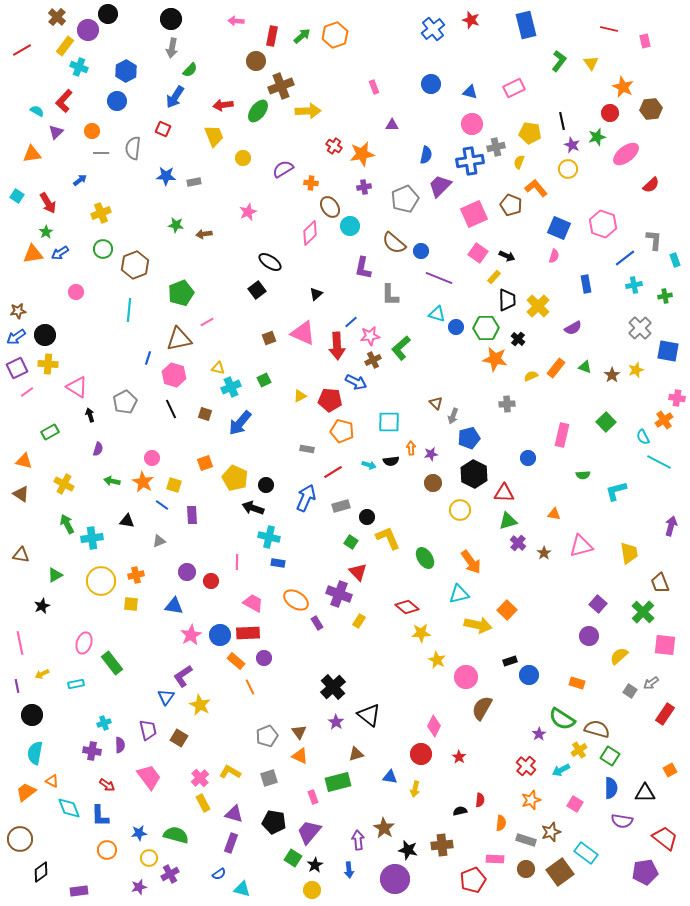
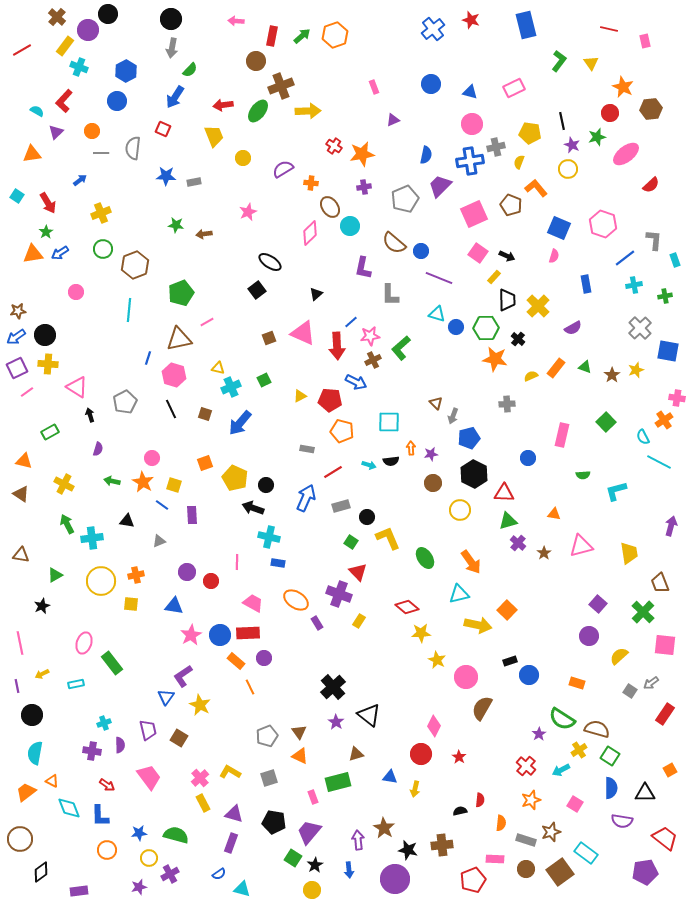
purple triangle at (392, 125): moved 1 px right, 5 px up; rotated 24 degrees counterclockwise
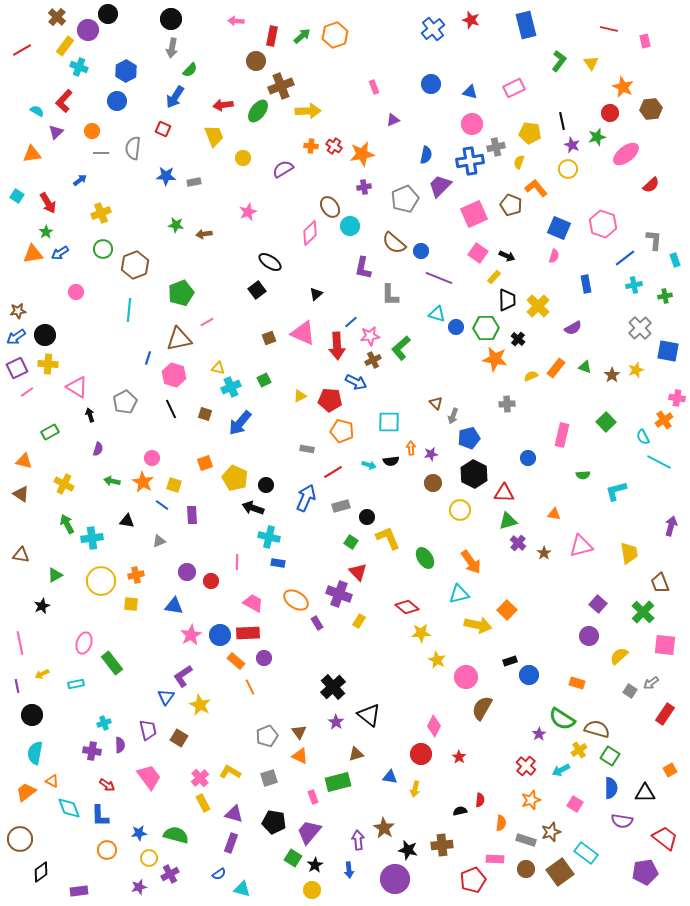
orange cross at (311, 183): moved 37 px up
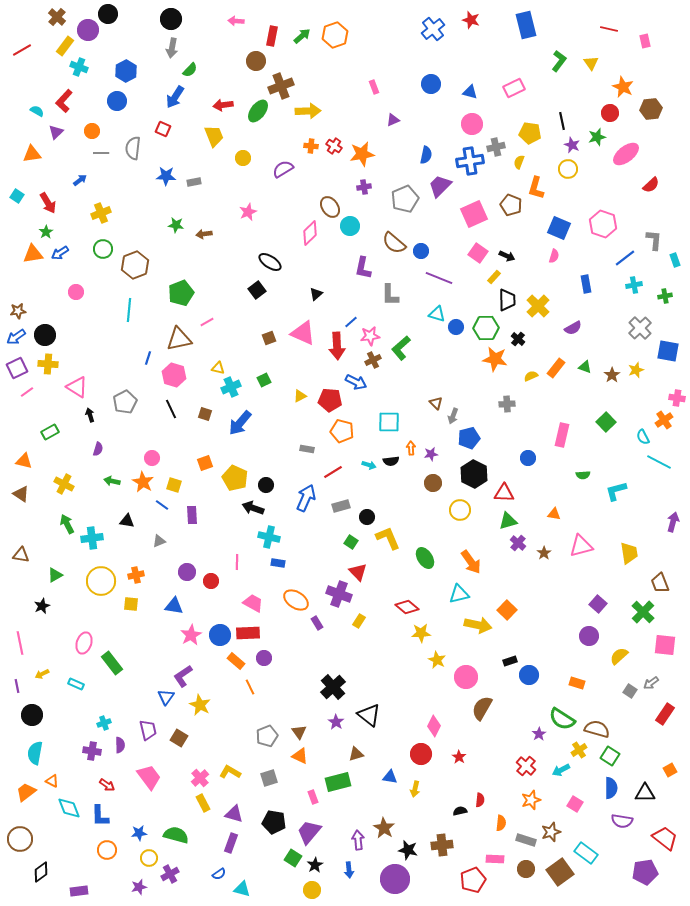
orange L-shape at (536, 188): rotated 125 degrees counterclockwise
purple arrow at (671, 526): moved 2 px right, 4 px up
cyan rectangle at (76, 684): rotated 35 degrees clockwise
